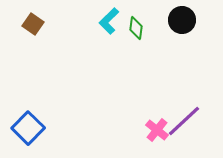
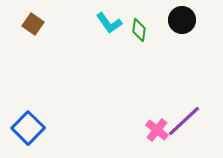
cyan L-shape: moved 2 px down; rotated 80 degrees counterclockwise
green diamond: moved 3 px right, 2 px down
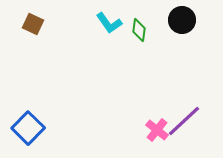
brown square: rotated 10 degrees counterclockwise
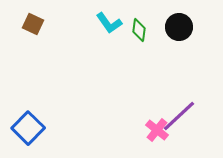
black circle: moved 3 px left, 7 px down
purple line: moved 5 px left, 5 px up
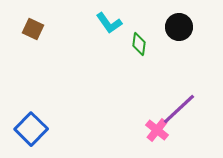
brown square: moved 5 px down
green diamond: moved 14 px down
purple line: moved 7 px up
blue square: moved 3 px right, 1 px down
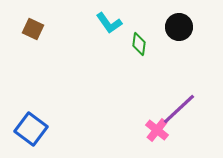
blue square: rotated 8 degrees counterclockwise
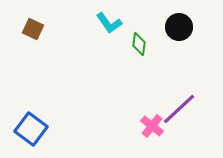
pink cross: moved 5 px left, 4 px up
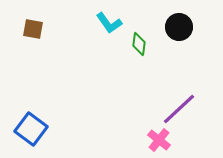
brown square: rotated 15 degrees counterclockwise
pink cross: moved 7 px right, 14 px down
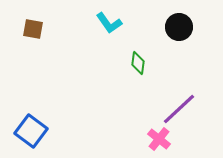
green diamond: moved 1 px left, 19 px down
blue square: moved 2 px down
pink cross: moved 1 px up
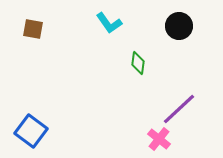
black circle: moved 1 px up
